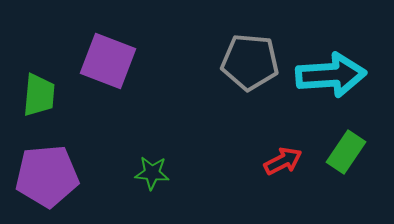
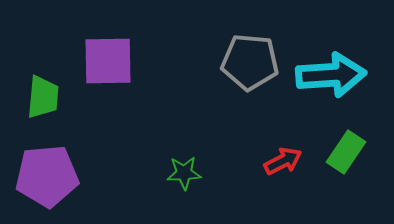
purple square: rotated 22 degrees counterclockwise
green trapezoid: moved 4 px right, 2 px down
green star: moved 32 px right; rotated 8 degrees counterclockwise
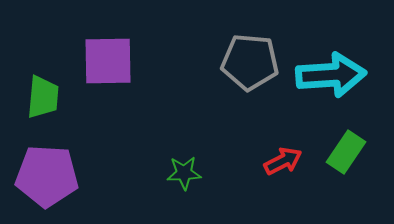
purple pentagon: rotated 8 degrees clockwise
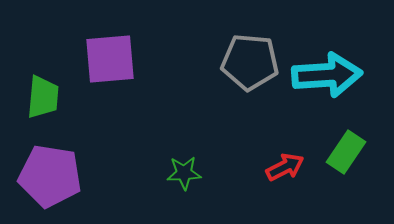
purple square: moved 2 px right, 2 px up; rotated 4 degrees counterclockwise
cyan arrow: moved 4 px left
red arrow: moved 2 px right, 6 px down
purple pentagon: moved 3 px right; rotated 6 degrees clockwise
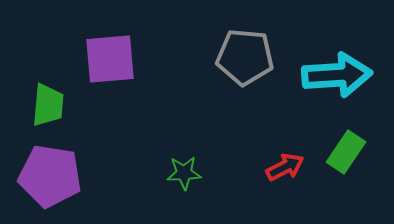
gray pentagon: moved 5 px left, 5 px up
cyan arrow: moved 10 px right
green trapezoid: moved 5 px right, 8 px down
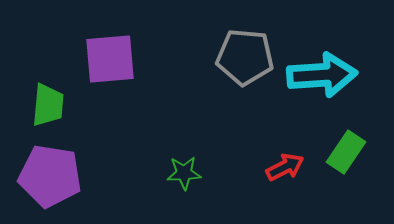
cyan arrow: moved 15 px left
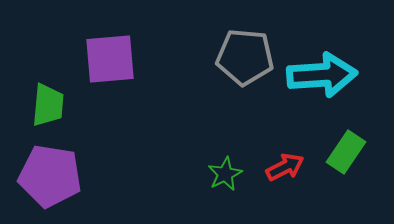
green star: moved 41 px right, 1 px down; rotated 24 degrees counterclockwise
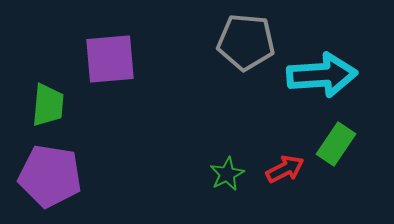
gray pentagon: moved 1 px right, 15 px up
green rectangle: moved 10 px left, 8 px up
red arrow: moved 2 px down
green star: moved 2 px right
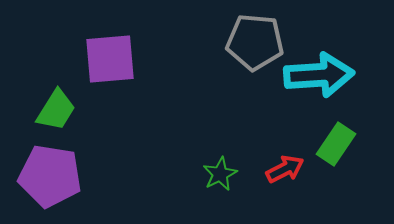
gray pentagon: moved 9 px right
cyan arrow: moved 3 px left
green trapezoid: moved 8 px right, 5 px down; rotated 27 degrees clockwise
green star: moved 7 px left
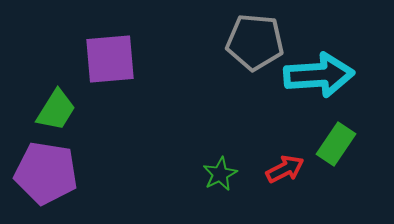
purple pentagon: moved 4 px left, 3 px up
